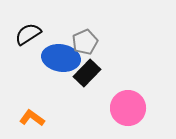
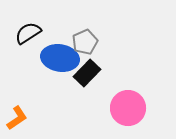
black semicircle: moved 1 px up
blue ellipse: moved 1 px left
orange L-shape: moved 15 px left; rotated 110 degrees clockwise
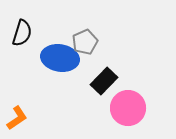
black semicircle: moved 6 px left; rotated 140 degrees clockwise
black rectangle: moved 17 px right, 8 px down
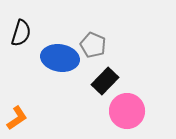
black semicircle: moved 1 px left
gray pentagon: moved 8 px right, 3 px down; rotated 25 degrees counterclockwise
black rectangle: moved 1 px right
pink circle: moved 1 px left, 3 px down
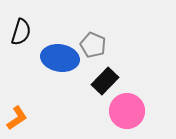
black semicircle: moved 1 px up
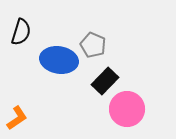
blue ellipse: moved 1 px left, 2 px down
pink circle: moved 2 px up
